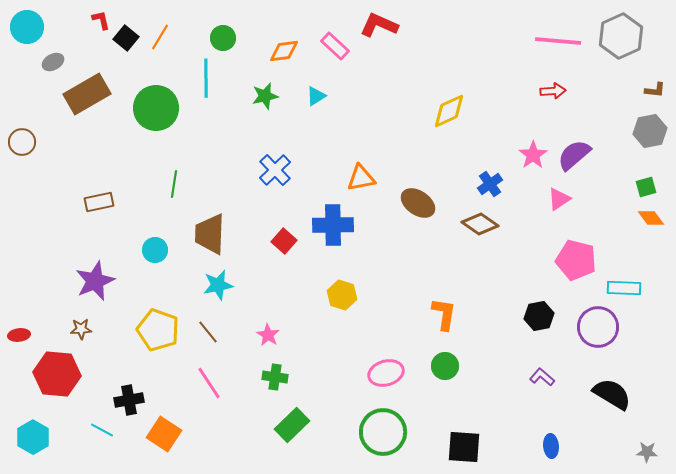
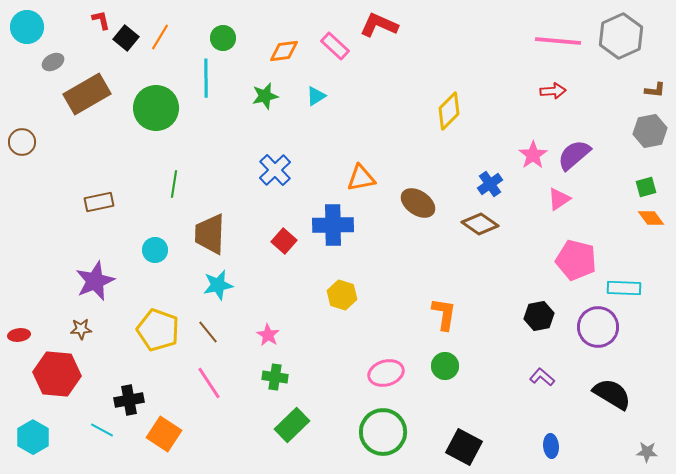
yellow diamond at (449, 111): rotated 21 degrees counterclockwise
black square at (464, 447): rotated 24 degrees clockwise
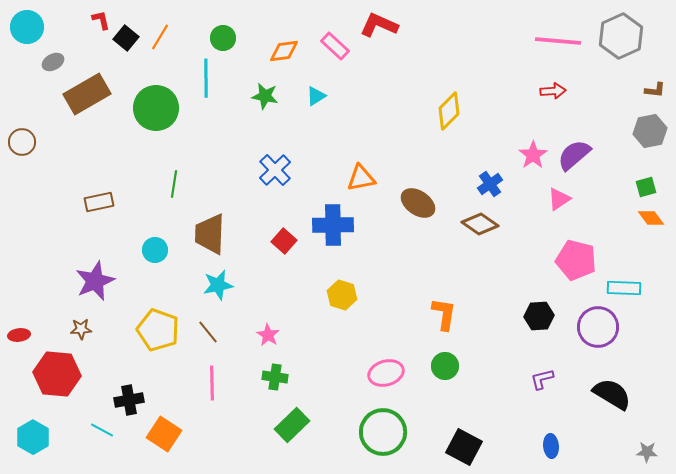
green star at (265, 96): rotated 24 degrees clockwise
black hexagon at (539, 316): rotated 8 degrees clockwise
purple L-shape at (542, 377): moved 2 px down; rotated 55 degrees counterclockwise
pink line at (209, 383): moved 3 px right; rotated 32 degrees clockwise
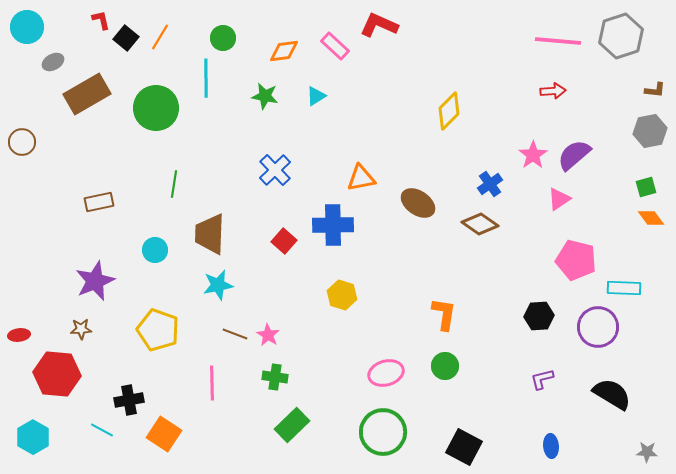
gray hexagon at (621, 36): rotated 6 degrees clockwise
brown line at (208, 332): moved 27 px right, 2 px down; rotated 30 degrees counterclockwise
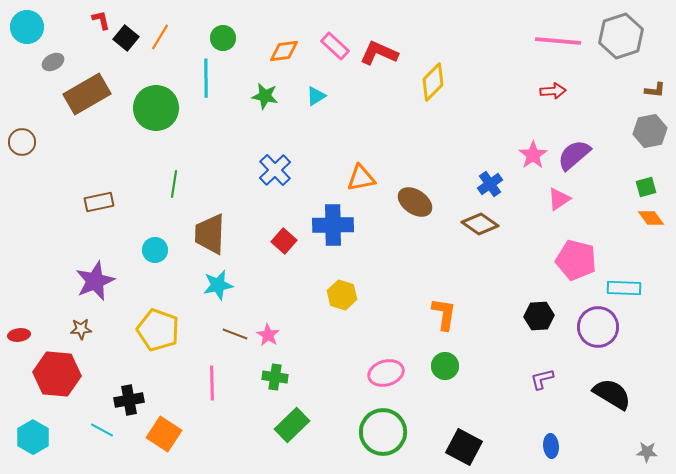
red L-shape at (379, 25): moved 28 px down
yellow diamond at (449, 111): moved 16 px left, 29 px up
brown ellipse at (418, 203): moved 3 px left, 1 px up
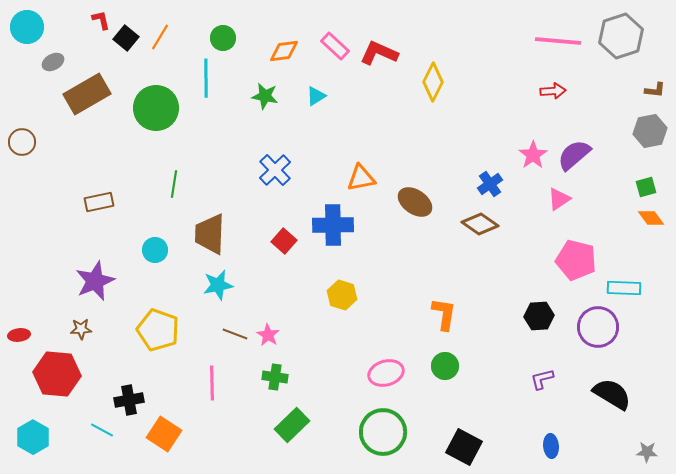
yellow diamond at (433, 82): rotated 18 degrees counterclockwise
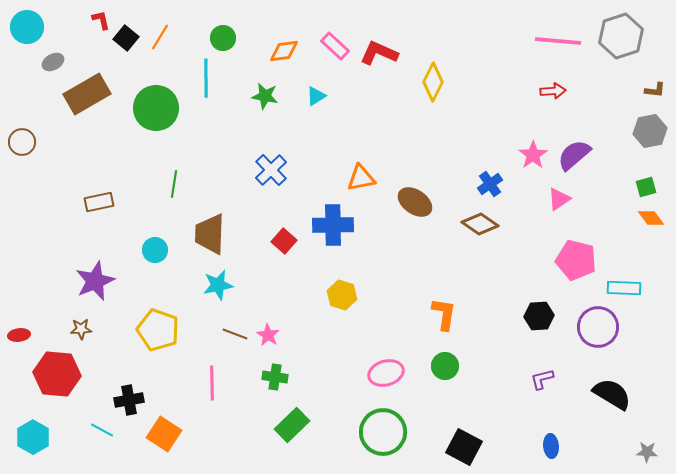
blue cross at (275, 170): moved 4 px left
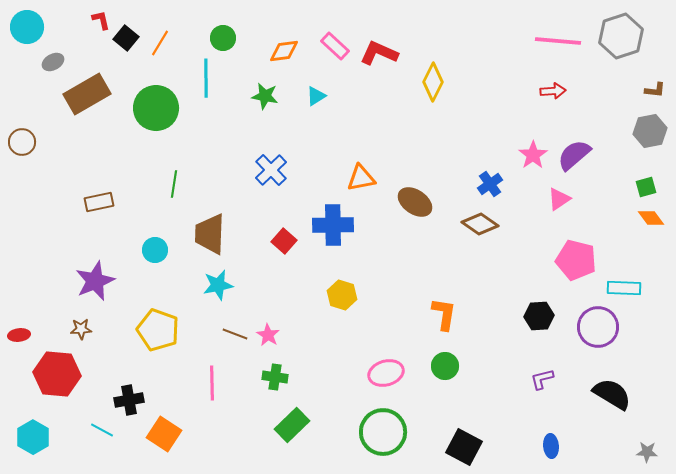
orange line at (160, 37): moved 6 px down
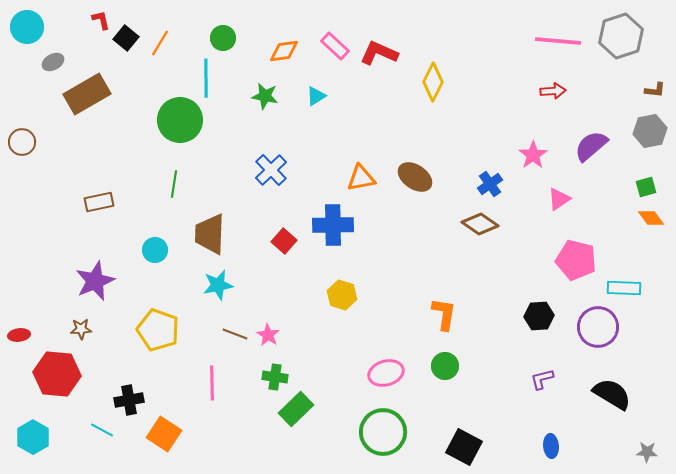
green circle at (156, 108): moved 24 px right, 12 px down
purple semicircle at (574, 155): moved 17 px right, 9 px up
brown ellipse at (415, 202): moved 25 px up
green rectangle at (292, 425): moved 4 px right, 16 px up
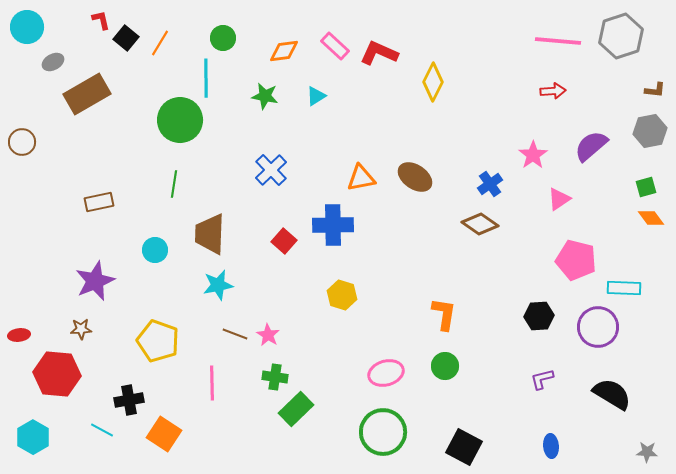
yellow pentagon at (158, 330): moved 11 px down
